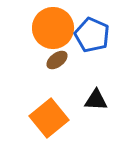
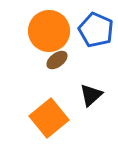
orange circle: moved 4 px left, 3 px down
blue pentagon: moved 4 px right, 5 px up
black triangle: moved 5 px left, 5 px up; rotated 45 degrees counterclockwise
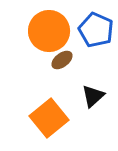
brown ellipse: moved 5 px right
black triangle: moved 2 px right, 1 px down
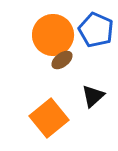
orange circle: moved 4 px right, 4 px down
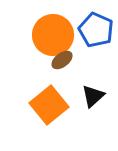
orange square: moved 13 px up
